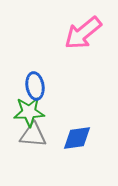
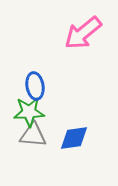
blue diamond: moved 3 px left
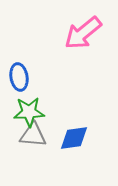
blue ellipse: moved 16 px left, 9 px up
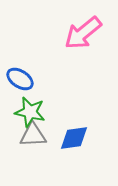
blue ellipse: moved 1 px right, 2 px down; rotated 48 degrees counterclockwise
green star: moved 1 px right; rotated 16 degrees clockwise
gray triangle: rotated 8 degrees counterclockwise
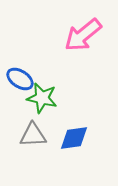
pink arrow: moved 2 px down
green star: moved 12 px right, 14 px up
